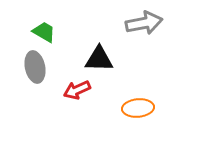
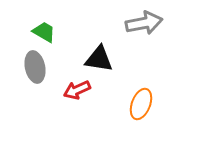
black triangle: rotated 8 degrees clockwise
orange ellipse: moved 3 px right, 4 px up; rotated 64 degrees counterclockwise
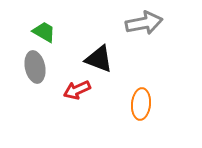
black triangle: rotated 12 degrees clockwise
orange ellipse: rotated 16 degrees counterclockwise
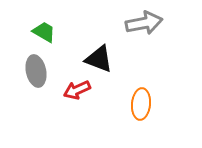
gray ellipse: moved 1 px right, 4 px down
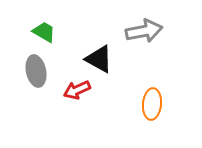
gray arrow: moved 8 px down
black triangle: rotated 8 degrees clockwise
orange ellipse: moved 11 px right
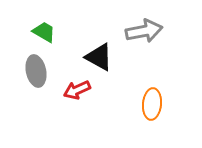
black triangle: moved 2 px up
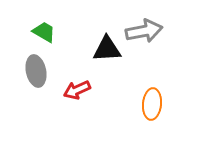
black triangle: moved 8 px right, 8 px up; rotated 32 degrees counterclockwise
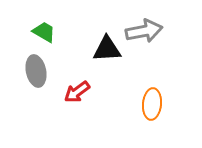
red arrow: moved 2 px down; rotated 12 degrees counterclockwise
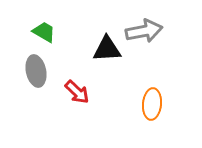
red arrow: rotated 100 degrees counterclockwise
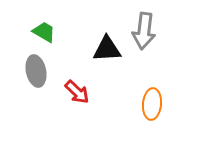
gray arrow: rotated 108 degrees clockwise
